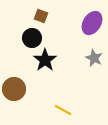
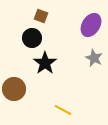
purple ellipse: moved 1 px left, 2 px down
black star: moved 3 px down
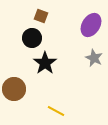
yellow line: moved 7 px left, 1 px down
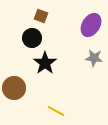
gray star: rotated 18 degrees counterclockwise
brown circle: moved 1 px up
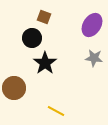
brown square: moved 3 px right, 1 px down
purple ellipse: moved 1 px right
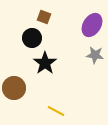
gray star: moved 1 px right, 3 px up
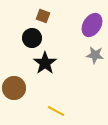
brown square: moved 1 px left, 1 px up
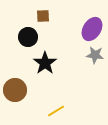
brown square: rotated 24 degrees counterclockwise
purple ellipse: moved 4 px down
black circle: moved 4 px left, 1 px up
brown circle: moved 1 px right, 2 px down
yellow line: rotated 60 degrees counterclockwise
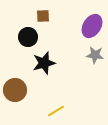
purple ellipse: moved 3 px up
black star: moved 1 px left; rotated 20 degrees clockwise
